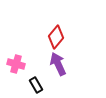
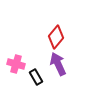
black rectangle: moved 8 px up
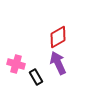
red diamond: moved 2 px right; rotated 20 degrees clockwise
purple arrow: moved 1 px up
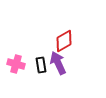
red diamond: moved 6 px right, 4 px down
black rectangle: moved 5 px right, 12 px up; rotated 21 degrees clockwise
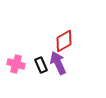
black rectangle: rotated 14 degrees counterclockwise
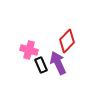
red diamond: moved 3 px right; rotated 15 degrees counterclockwise
pink cross: moved 13 px right, 14 px up
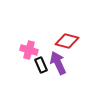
red diamond: rotated 60 degrees clockwise
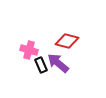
purple arrow: rotated 25 degrees counterclockwise
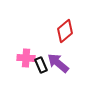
red diamond: moved 2 px left, 10 px up; rotated 55 degrees counterclockwise
pink cross: moved 3 px left, 8 px down; rotated 12 degrees counterclockwise
